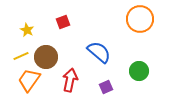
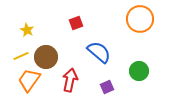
red square: moved 13 px right, 1 px down
purple square: moved 1 px right
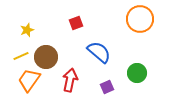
yellow star: rotated 24 degrees clockwise
green circle: moved 2 px left, 2 px down
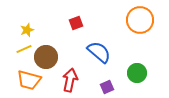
orange circle: moved 1 px down
yellow line: moved 3 px right, 7 px up
orange trapezoid: rotated 110 degrees counterclockwise
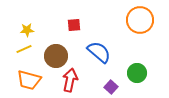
red square: moved 2 px left, 2 px down; rotated 16 degrees clockwise
yellow star: rotated 16 degrees clockwise
brown circle: moved 10 px right, 1 px up
purple square: moved 4 px right; rotated 24 degrees counterclockwise
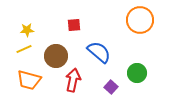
red arrow: moved 3 px right
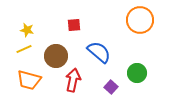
yellow star: rotated 16 degrees clockwise
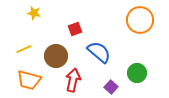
red square: moved 1 px right, 4 px down; rotated 16 degrees counterclockwise
yellow star: moved 7 px right, 17 px up
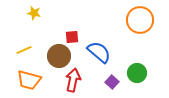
red square: moved 3 px left, 8 px down; rotated 16 degrees clockwise
yellow line: moved 1 px down
brown circle: moved 3 px right
purple square: moved 1 px right, 5 px up
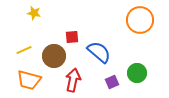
brown circle: moved 5 px left
purple square: rotated 24 degrees clockwise
